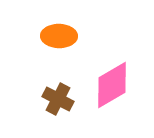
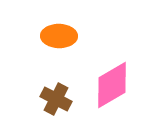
brown cross: moved 2 px left
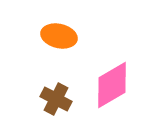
orange ellipse: rotated 12 degrees clockwise
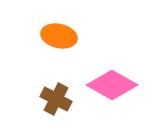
pink diamond: rotated 60 degrees clockwise
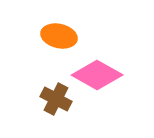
pink diamond: moved 15 px left, 10 px up
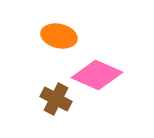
pink diamond: rotated 6 degrees counterclockwise
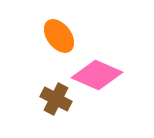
orange ellipse: rotated 40 degrees clockwise
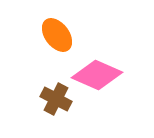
orange ellipse: moved 2 px left, 1 px up
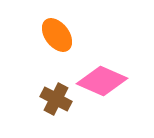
pink diamond: moved 5 px right, 6 px down
